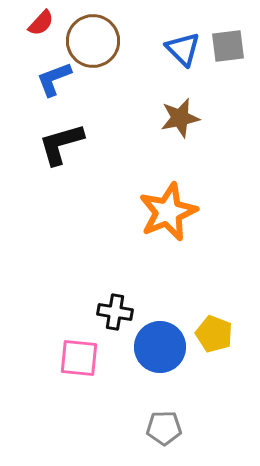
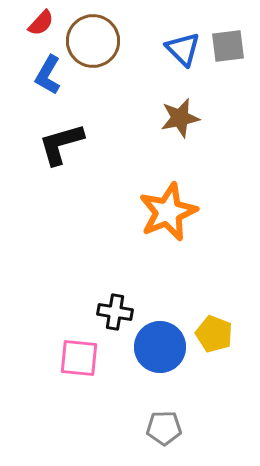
blue L-shape: moved 6 px left, 4 px up; rotated 39 degrees counterclockwise
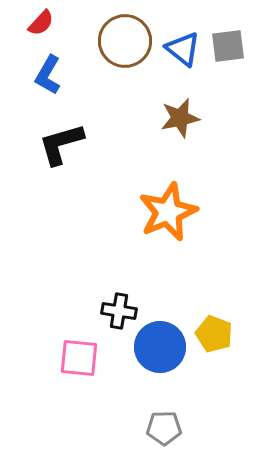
brown circle: moved 32 px right
blue triangle: rotated 6 degrees counterclockwise
black cross: moved 4 px right, 1 px up
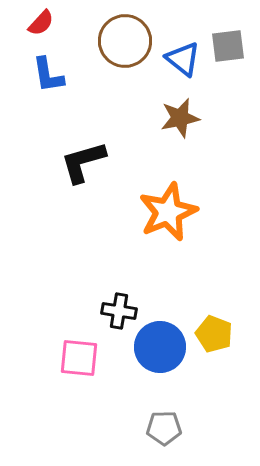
blue triangle: moved 10 px down
blue L-shape: rotated 39 degrees counterclockwise
black L-shape: moved 22 px right, 18 px down
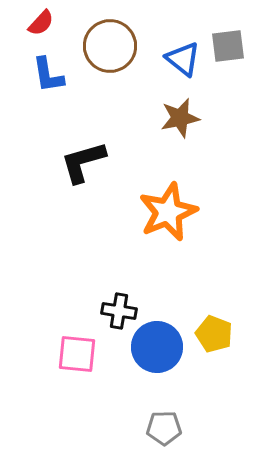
brown circle: moved 15 px left, 5 px down
blue circle: moved 3 px left
pink square: moved 2 px left, 4 px up
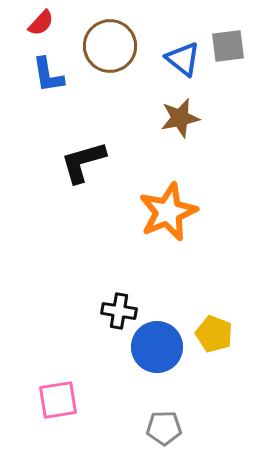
pink square: moved 19 px left, 46 px down; rotated 15 degrees counterclockwise
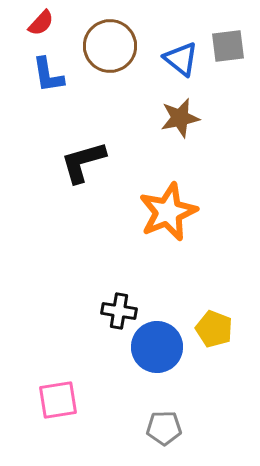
blue triangle: moved 2 px left
yellow pentagon: moved 5 px up
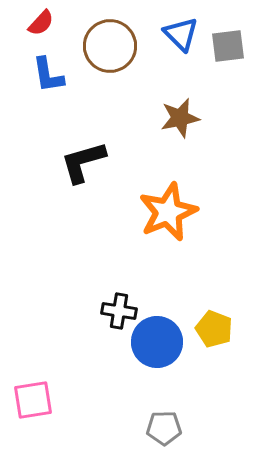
blue triangle: moved 25 px up; rotated 6 degrees clockwise
blue circle: moved 5 px up
pink square: moved 25 px left
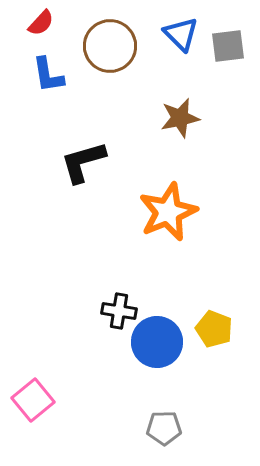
pink square: rotated 30 degrees counterclockwise
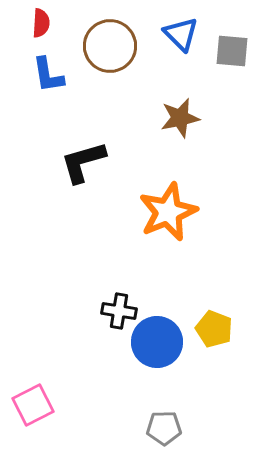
red semicircle: rotated 40 degrees counterclockwise
gray square: moved 4 px right, 5 px down; rotated 12 degrees clockwise
pink square: moved 5 px down; rotated 12 degrees clockwise
